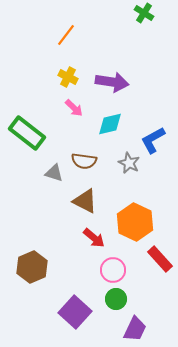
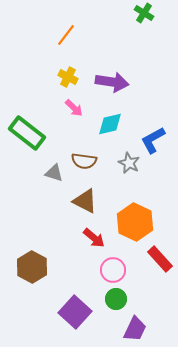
brown hexagon: rotated 8 degrees counterclockwise
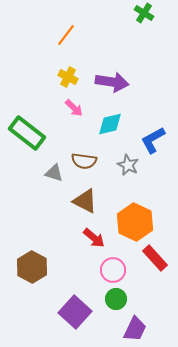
gray star: moved 1 px left, 2 px down
red rectangle: moved 5 px left, 1 px up
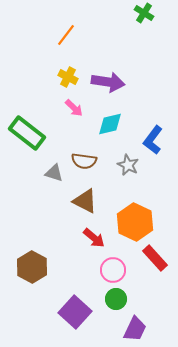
purple arrow: moved 4 px left
blue L-shape: rotated 24 degrees counterclockwise
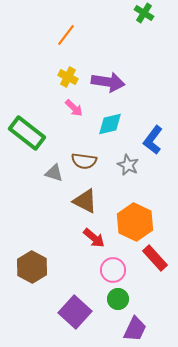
green circle: moved 2 px right
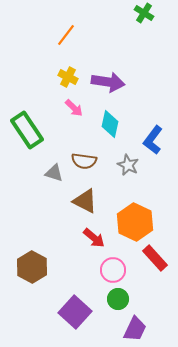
cyan diamond: rotated 64 degrees counterclockwise
green rectangle: moved 3 px up; rotated 18 degrees clockwise
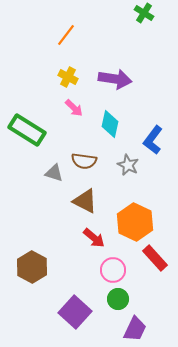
purple arrow: moved 7 px right, 3 px up
green rectangle: rotated 24 degrees counterclockwise
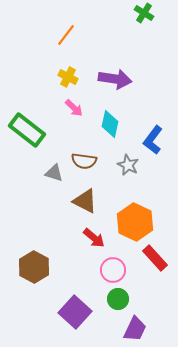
green rectangle: rotated 6 degrees clockwise
brown hexagon: moved 2 px right
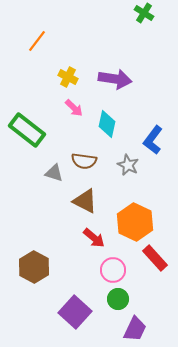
orange line: moved 29 px left, 6 px down
cyan diamond: moved 3 px left
